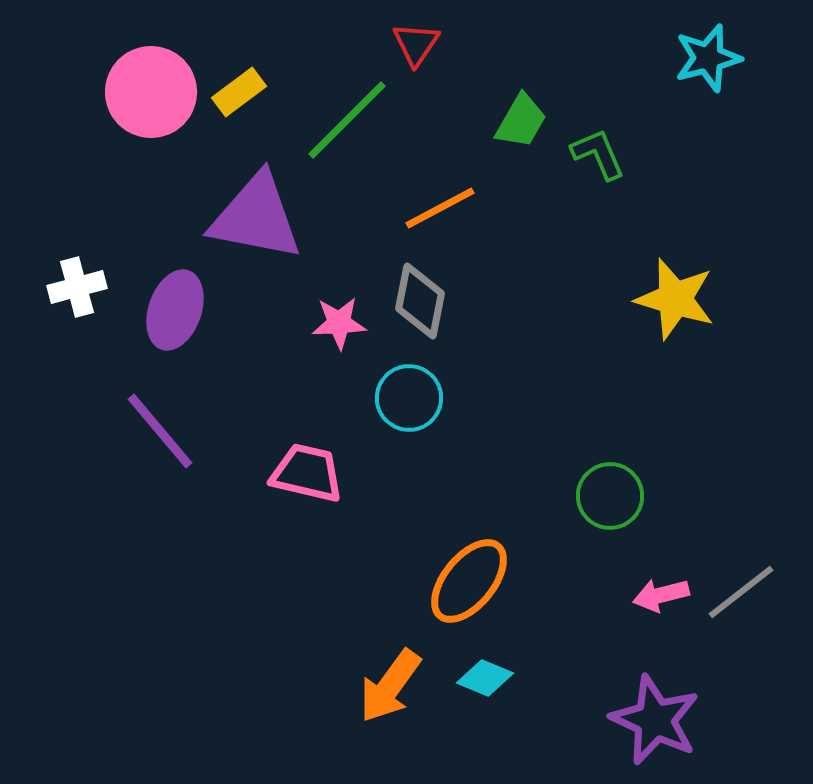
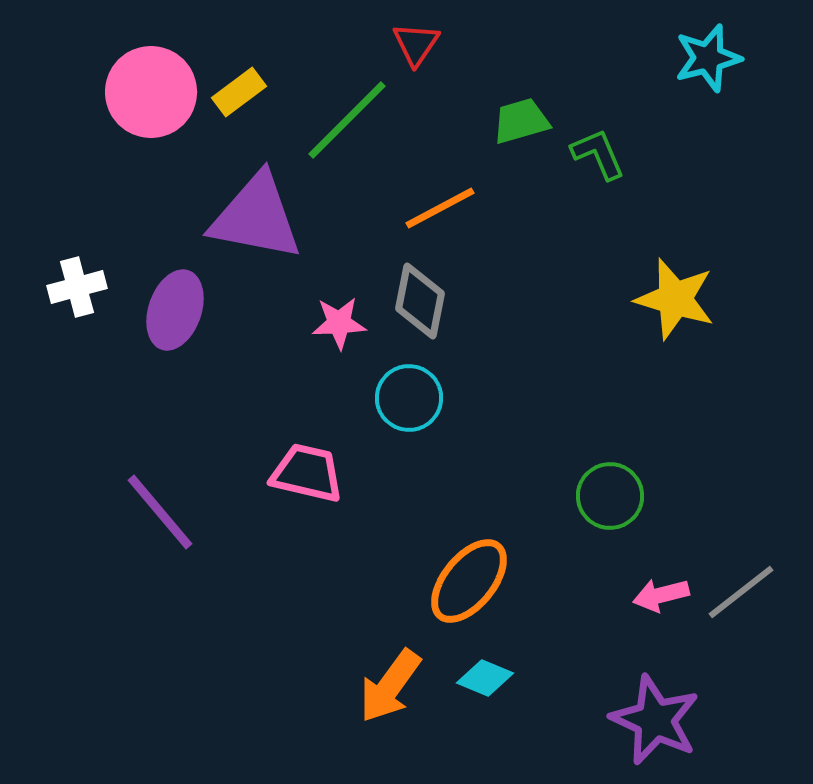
green trapezoid: rotated 136 degrees counterclockwise
purple line: moved 81 px down
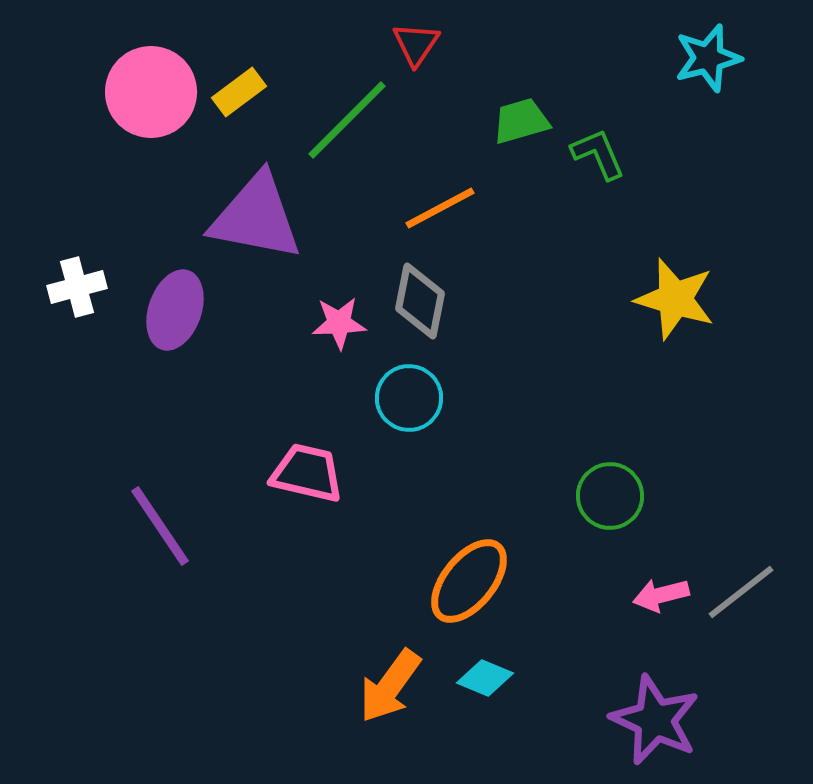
purple line: moved 14 px down; rotated 6 degrees clockwise
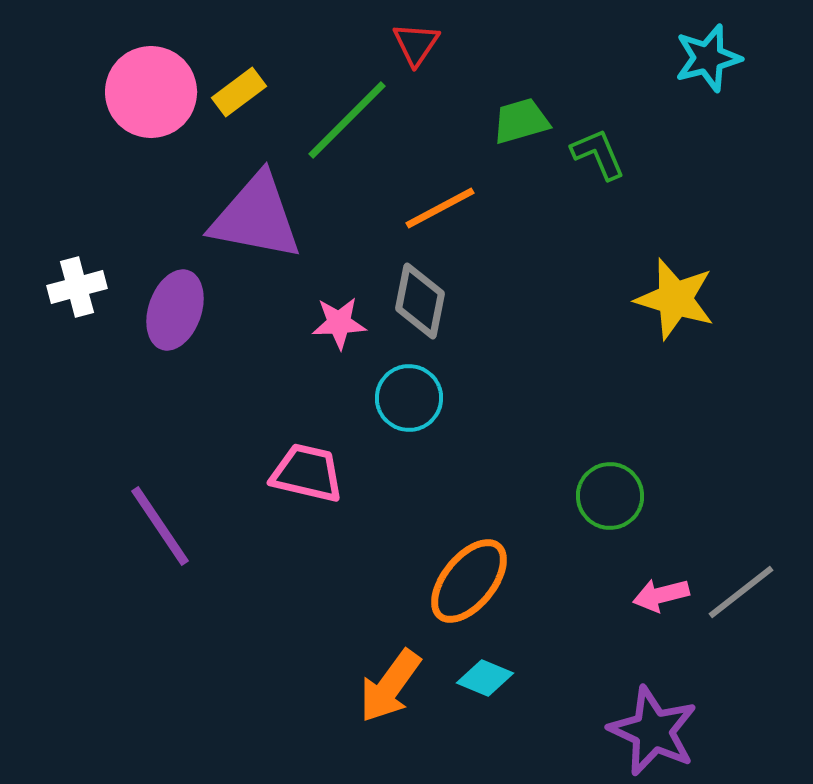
purple star: moved 2 px left, 11 px down
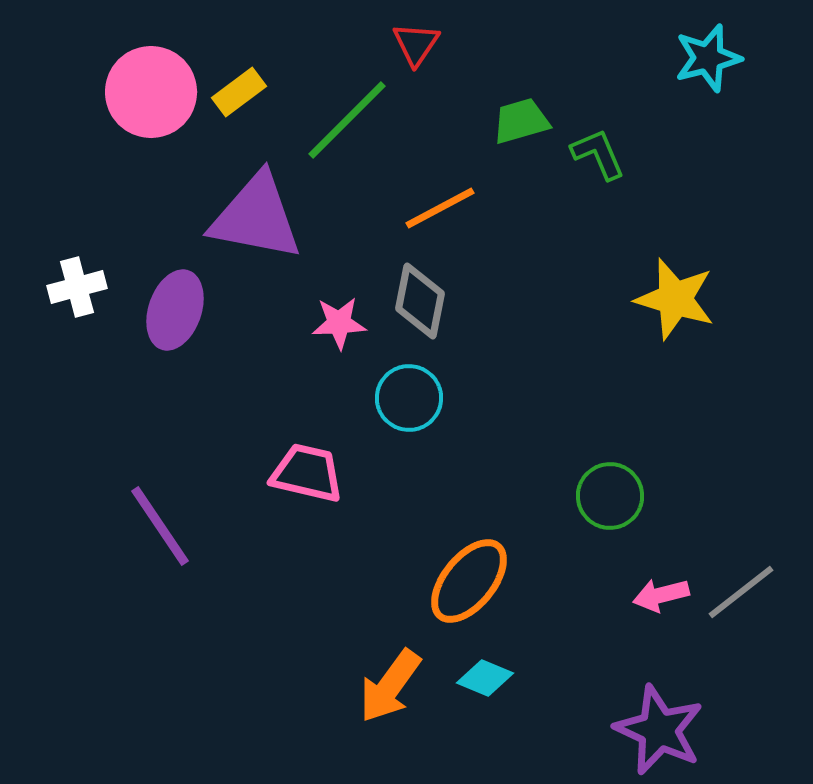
purple star: moved 6 px right, 1 px up
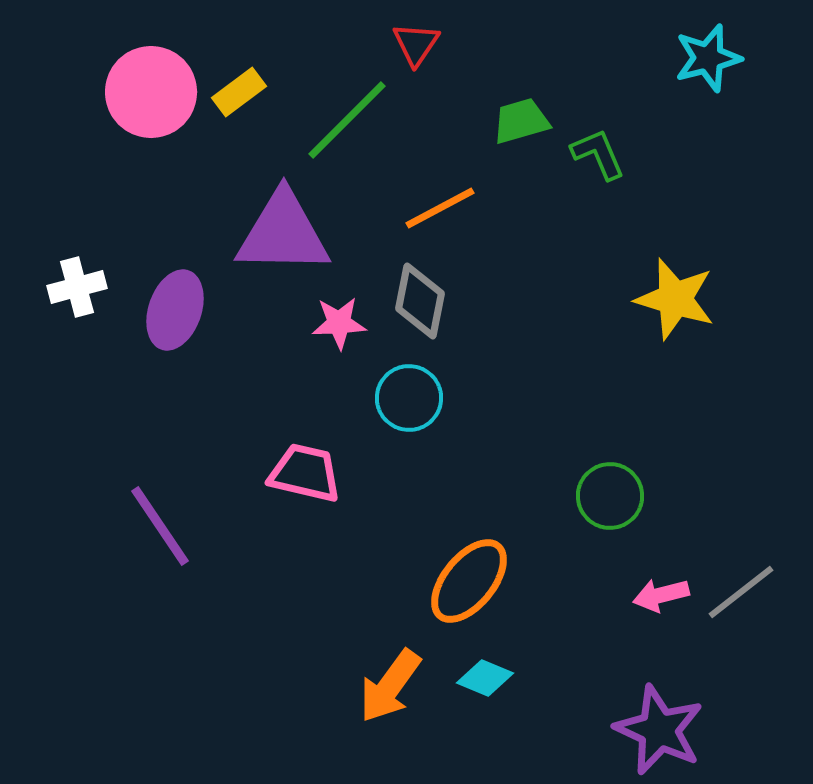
purple triangle: moved 27 px right, 16 px down; rotated 10 degrees counterclockwise
pink trapezoid: moved 2 px left
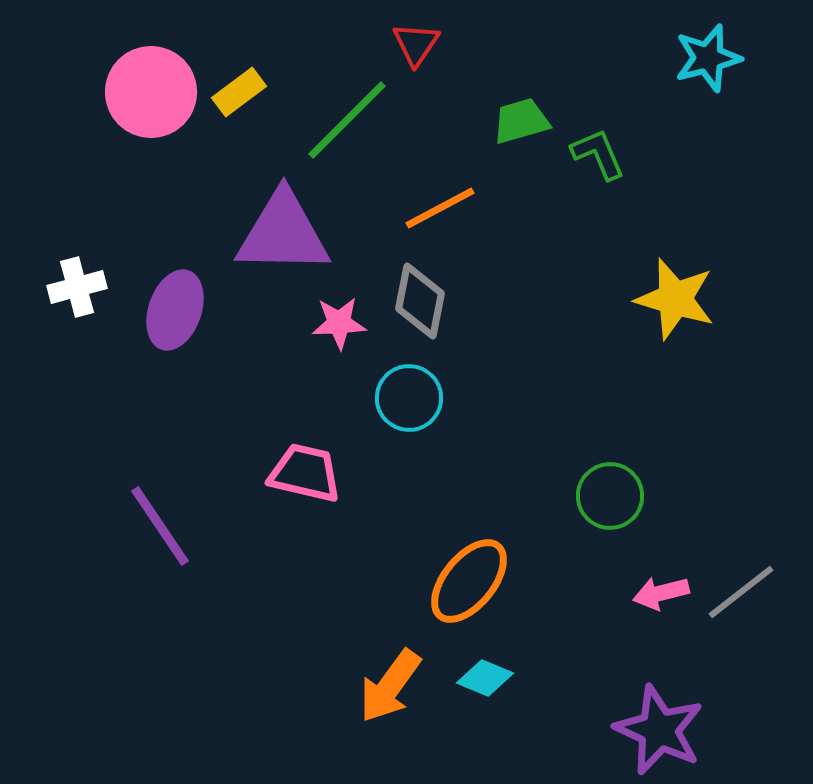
pink arrow: moved 2 px up
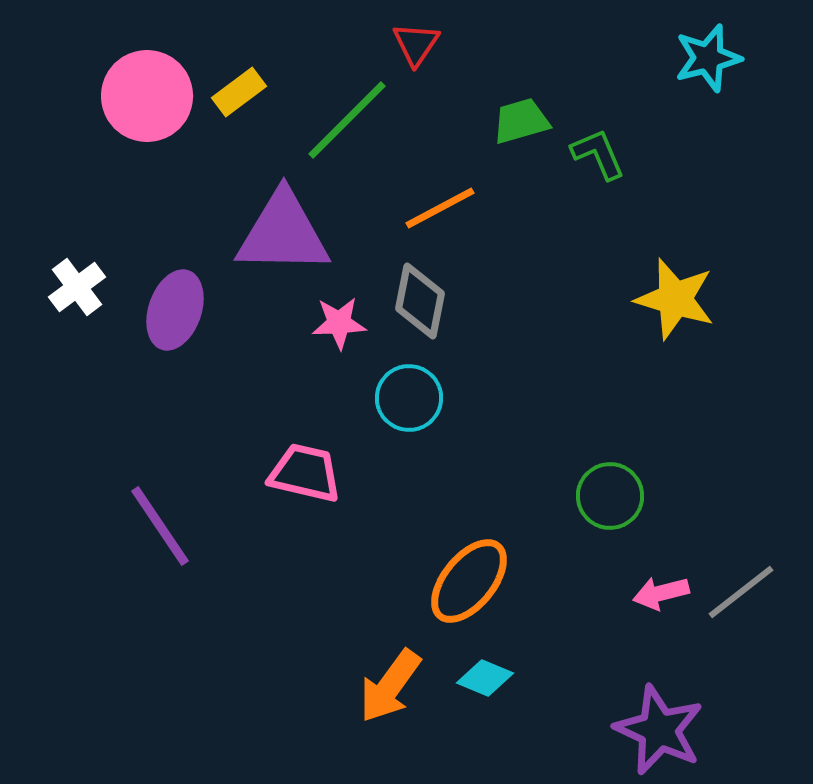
pink circle: moved 4 px left, 4 px down
white cross: rotated 22 degrees counterclockwise
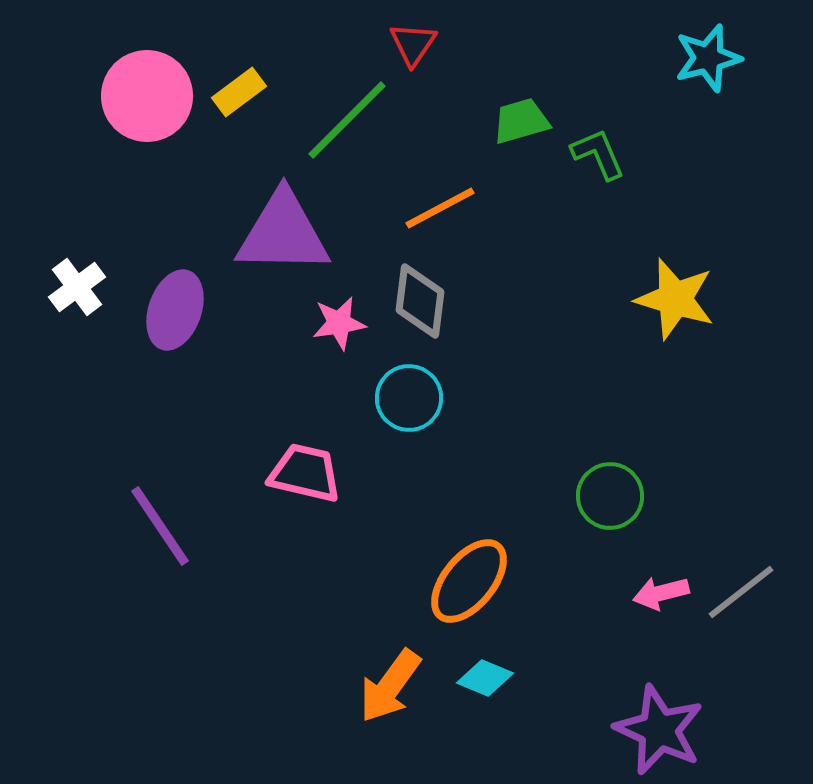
red triangle: moved 3 px left
gray diamond: rotated 4 degrees counterclockwise
pink star: rotated 6 degrees counterclockwise
